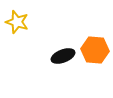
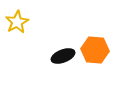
yellow star: rotated 25 degrees clockwise
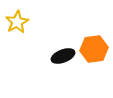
orange hexagon: moved 1 px left, 1 px up; rotated 12 degrees counterclockwise
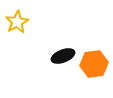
orange hexagon: moved 15 px down
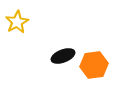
orange hexagon: moved 1 px down
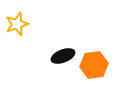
yellow star: moved 2 px down; rotated 10 degrees clockwise
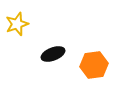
black ellipse: moved 10 px left, 2 px up
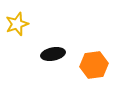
black ellipse: rotated 10 degrees clockwise
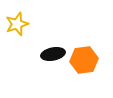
orange hexagon: moved 10 px left, 5 px up
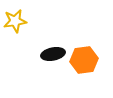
yellow star: moved 2 px left, 3 px up; rotated 10 degrees clockwise
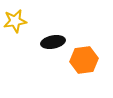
black ellipse: moved 12 px up
